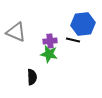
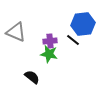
black line: rotated 24 degrees clockwise
black semicircle: rotated 49 degrees counterclockwise
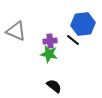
gray triangle: moved 1 px up
black semicircle: moved 22 px right, 9 px down
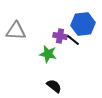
gray triangle: rotated 20 degrees counterclockwise
purple cross: moved 10 px right, 5 px up; rotated 16 degrees clockwise
green star: moved 1 px left
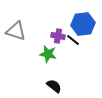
gray triangle: rotated 15 degrees clockwise
purple cross: moved 2 px left
